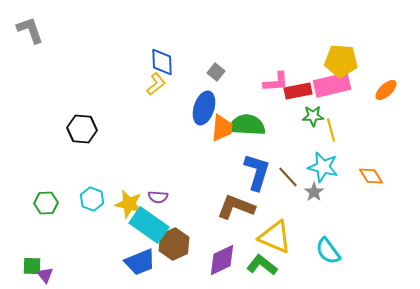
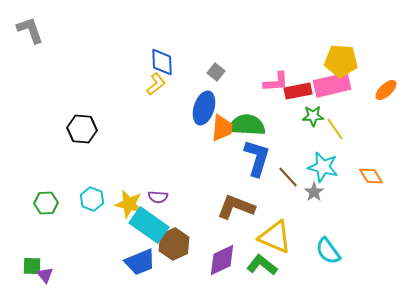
yellow line: moved 4 px right, 1 px up; rotated 20 degrees counterclockwise
blue L-shape: moved 14 px up
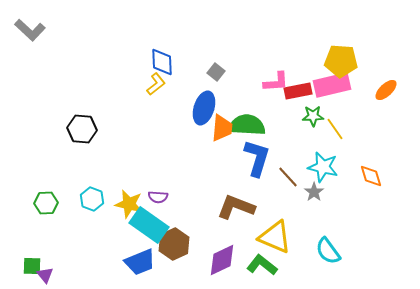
gray L-shape: rotated 152 degrees clockwise
orange diamond: rotated 15 degrees clockwise
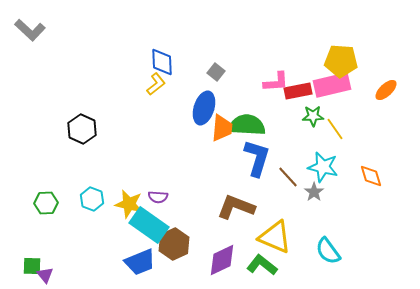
black hexagon: rotated 20 degrees clockwise
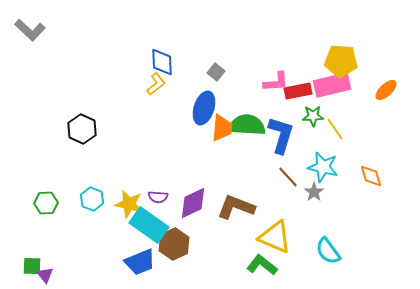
blue L-shape: moved 24 px right, 23 px up
purple diamond: moved 29 px left, 57 px up
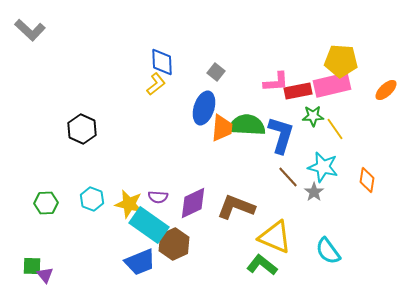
orange diamond: moved 4 px left, 4 px down; rotated 25 degrees clockwise
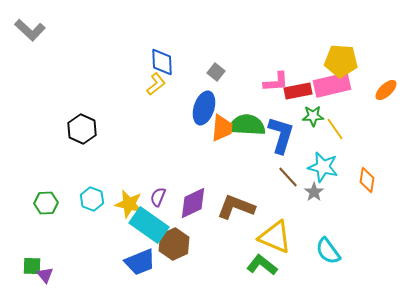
purple semicircle: rotated 108 degrees clockwise
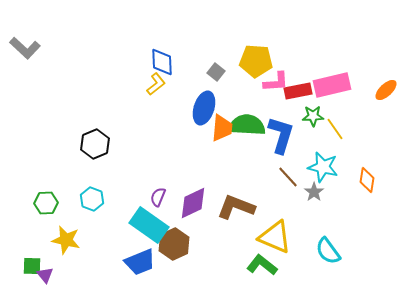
gray L-shape: moved 5 px left, 18 px down
yellow pentagon: moved 85 px left
black hexagon: moved 13 px right, 15 px down; rotated 12 degrees clockwise
yellow star: moved 63 px left, 36 px down
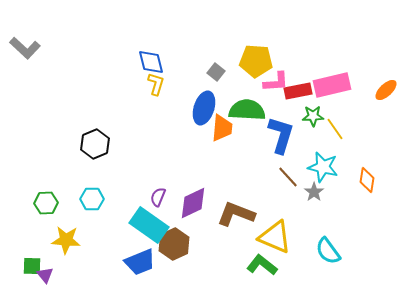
blue diamond: moved 11 px left; rotated 12 degrees counterclockwise
yellow L-shape: rotated 35 degrees counterclockwise
green semicircle: moved 15 px up
cyan hexagon: rotated 20 degrees counterclockwise
brown L-shape: moved 7 px down
yellow star: rotated 8 degrees counterclockwise
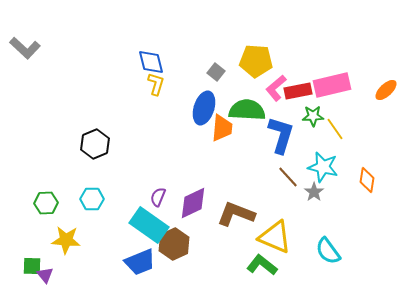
pink L-shape: moved 6 px down; rotated 144 degrees clockwise
